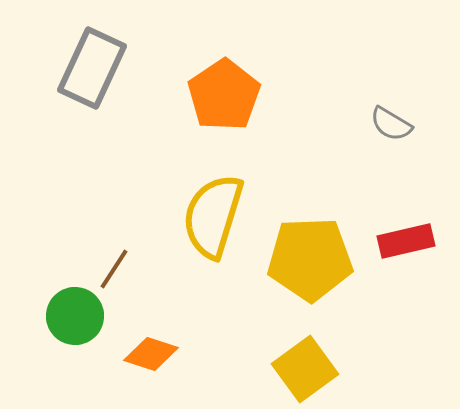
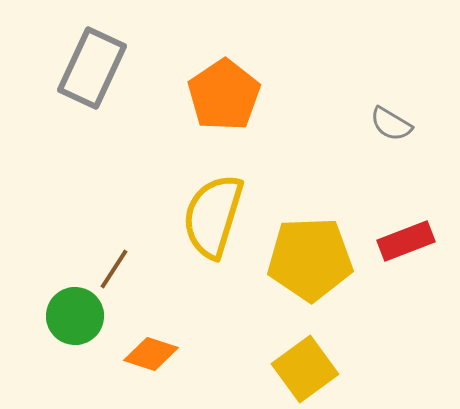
red rectangle: rotated 8 degrees counterclockwise
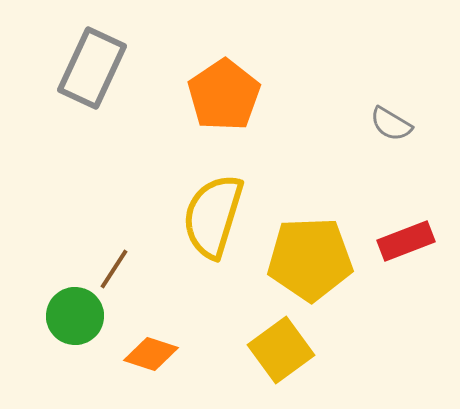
yellow square: moved 24 px left, 19 px up
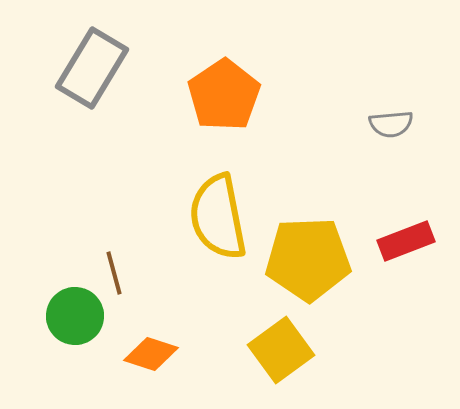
gray rectangle: rotated 6 degrees clockwise
gray semicircle: rotated 36 degrees counterclockwise
yellow semicircle: moved 5 px right, 1 px down; rotated 28 degrees counterclockwise
yellow pentagon: moved 2 px left
brown line: moved 4 px down; rotated 48 degrees counterclockwise
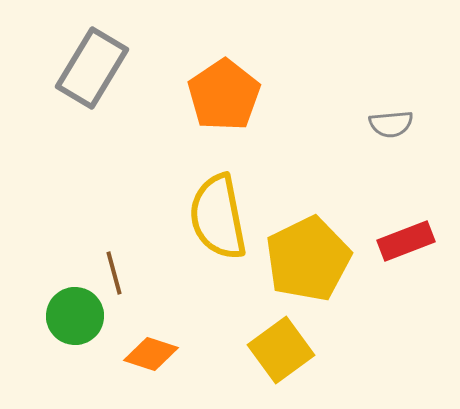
yellow pentagon: rotated 24 degrees counterclockwise
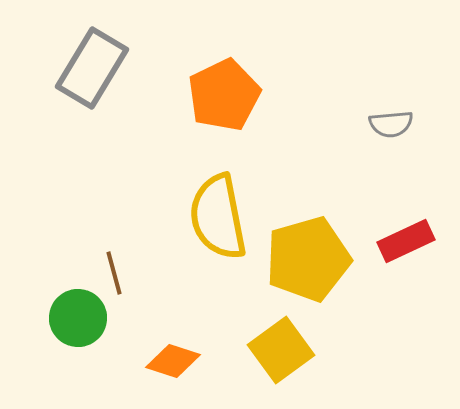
orange pentagon: rotated 8 degrees clockwise
red rectangle: rotated 4 degrees counterclockwise
yellow pentagon: rotated 10 degrees clockwise
green circle: moved 3 px right, 2 px down
orange diamond: moved 22 px right, 7 px down
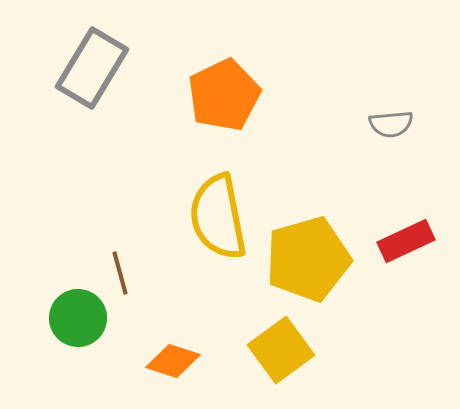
brown line: moved 6 px right
